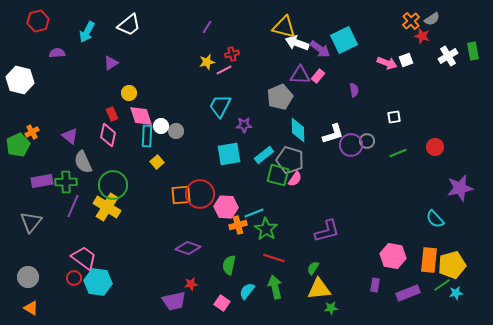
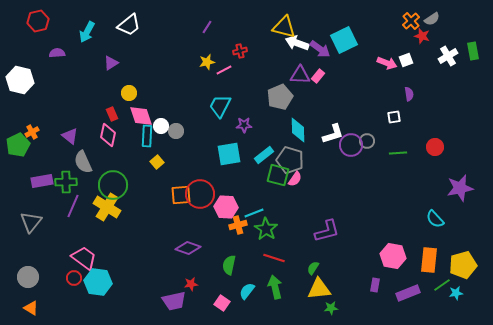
red cross at (232, 54): moved 8 px right, 3 px up
purple semicircle at (354, 90): moved 55 px right, 4 px down
green line at (398, 153): rotated 18 degrees clockwise
yellow pentagon at (452, 265): moved 11 px right
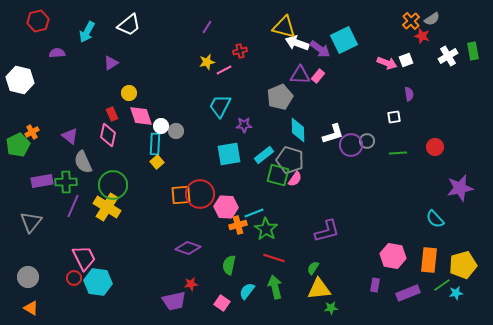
cyan rectangle at (147, 136): moved 8 px right, 8 px down
pink trapezoid at (84, 258): rotated 28 degrees clockwise
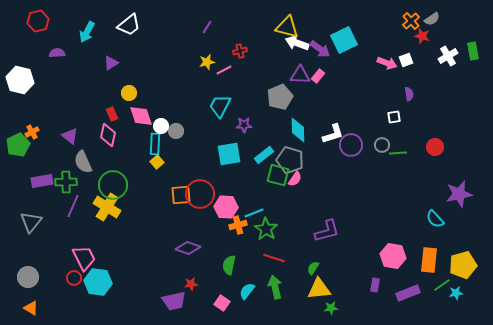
yellow triangle at (284, 27): moved 3 px right
gray circle at (367, 141): moved 15 px right, 4 px down
purple star at (460, 188): moved 1 px left, 6 px down
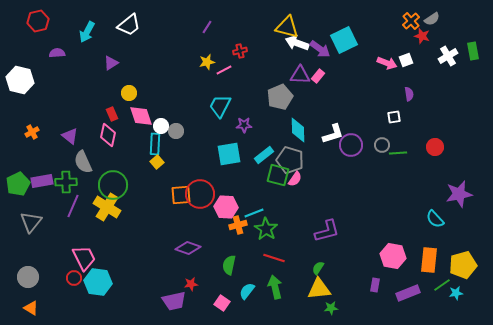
green pentagon at (18, 145): moved 39 px down
green semicircle at (313, 268): moved 5 px right
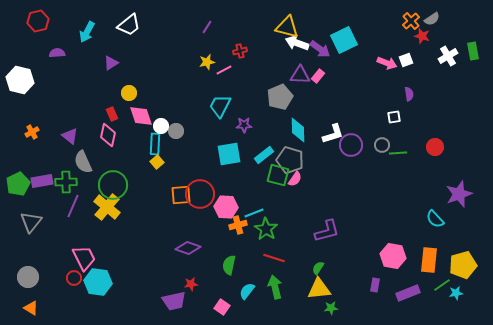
purple star at (459, 194): rotated 8 degrees counterclockwise
yellow cross at (107, 207): rotated 8 degrees clockwise
pink square at (222, 303): moved 4 px down
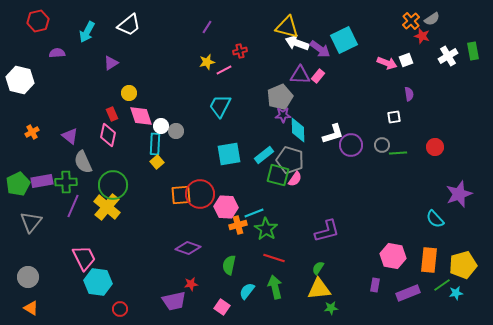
purple star at (244, 125): moved 39 px right, 10 px up
red circle at (74, 278): moved 46 px right, 31 px down
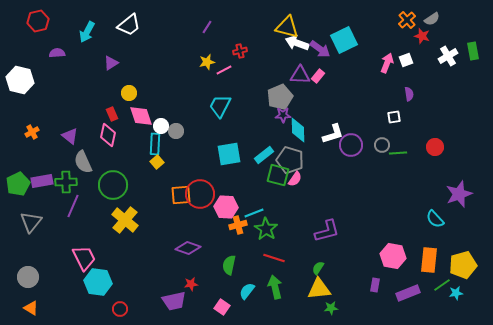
orange cross at (411, 21): moved 4 px left, 1 px up
pink arrow at (387, 63): rotated 90 degrees counterclockwise
yellow cross at (107, 207): moved 18 px right, 13 px down
